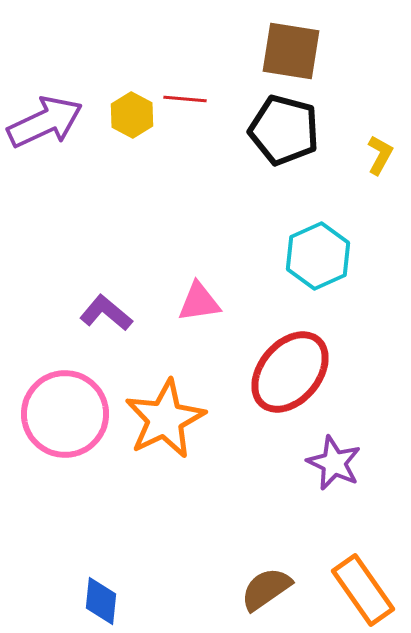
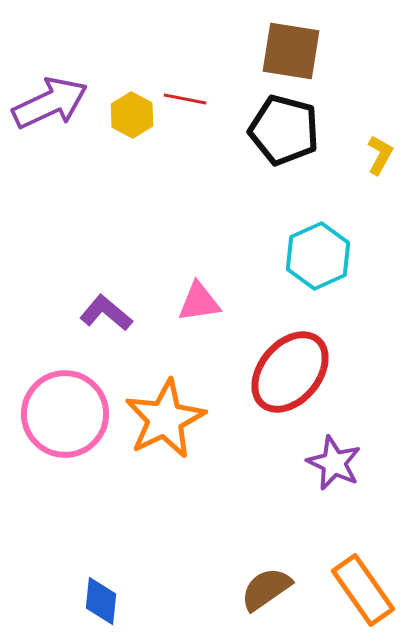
red line: rotated 6 degrees clockwise
purple arrow: moved 5 px right, 19 px up
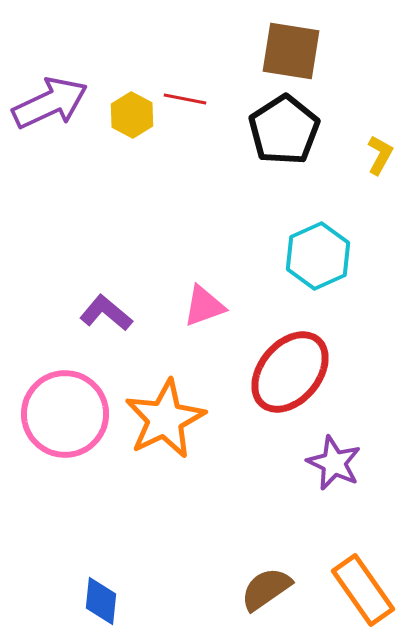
black pentagon: rotated 24 degrees clockwise
pink triangle: moved 5 px right, 4 px down; rotated 12 degrees counterclockwise
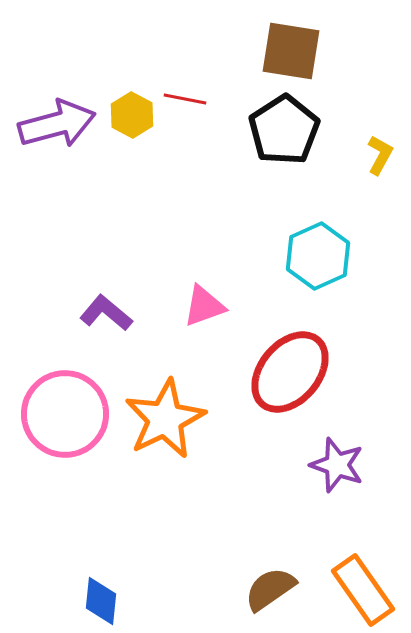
purple arrow: moved 7 px right, 21 px down; rotated 10 degrees clockwise
purple star: moved 3 px right, 2 px down; rotated 6 degrees counterclockwise
brown semicircle: moved 4 px right
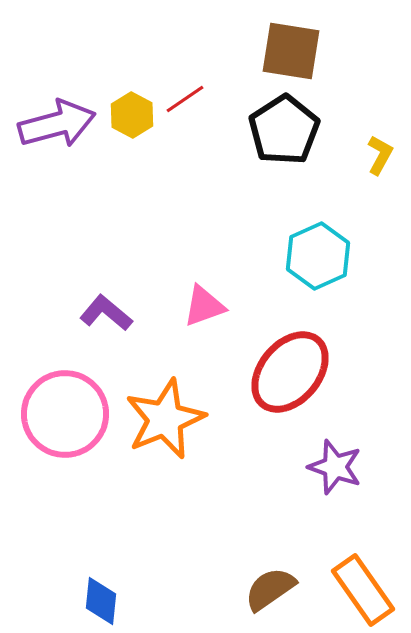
red line: rotated 45 degrees counterclockwise
orange star: rotated 4 degrees clockwise
purple star: moved 2 px left, 2 px down
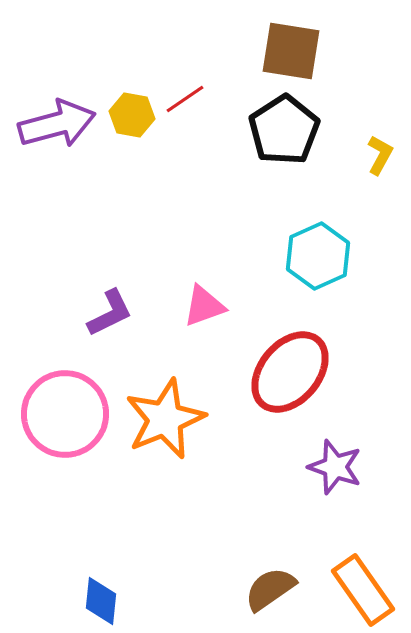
yellow hexagon: rotated 18 degrees counterclockwise
purple L-shape: moved 4 px right; rotated 114 degrees clockwise
